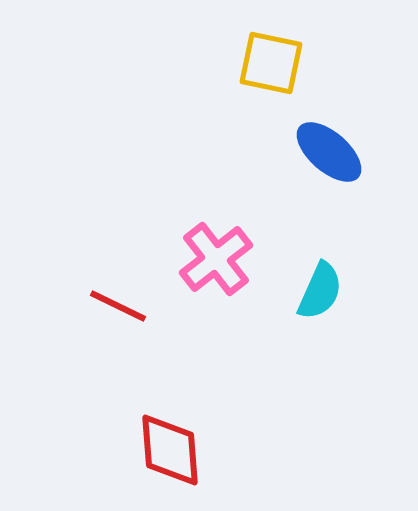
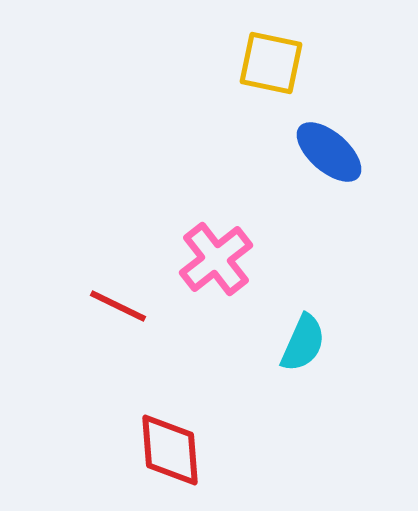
cyan semicircle: moved 17 px left, 52 px down
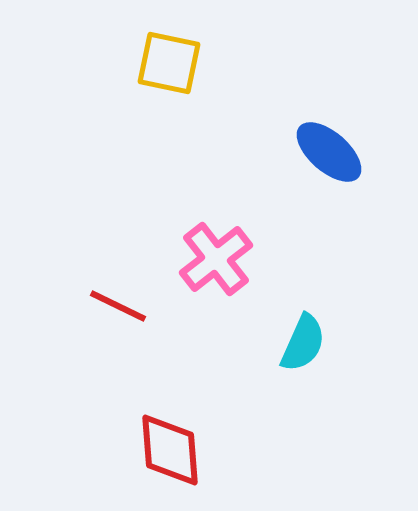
yellow square: moved 102 px left
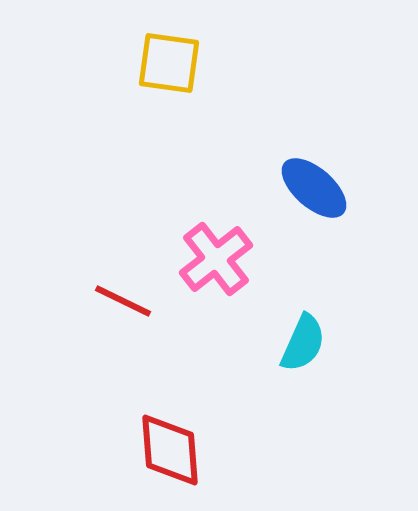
yellow square: rotated 4 degrees counterclockwise
blue ellipse: moved 15 px left, 36 px down
red line: moved 5 px right, 5 px up
